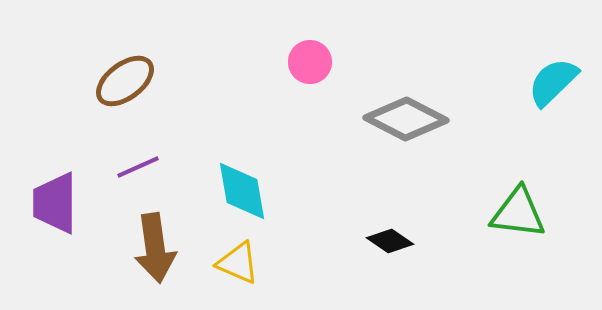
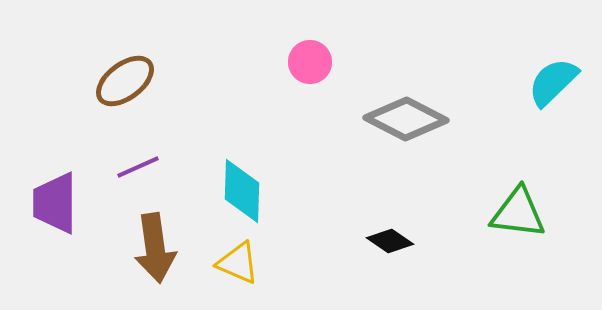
cyan diamond: rotated 12 degrees clockwise
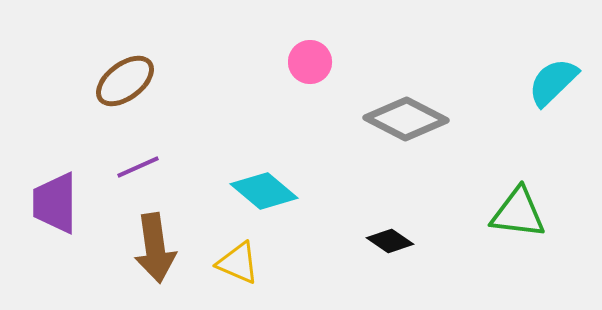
cyan diamond: moved 22 px right; rotated 52 degrees counterclockwise
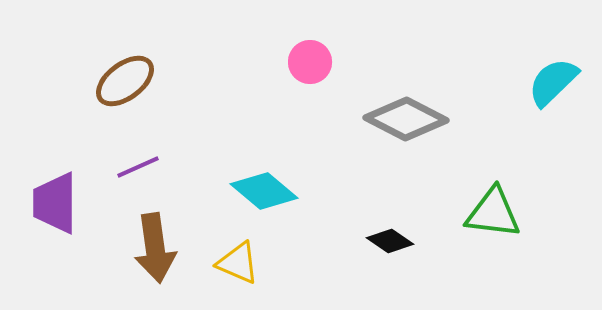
green triangle: moved 25 px left
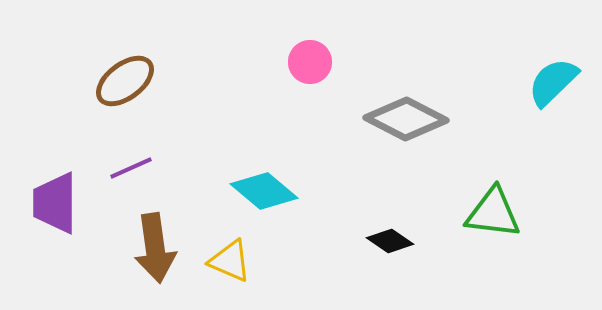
purple line: moved 7 px left, 1 px down
yellow triangle: moved 8 px left, 2 px up
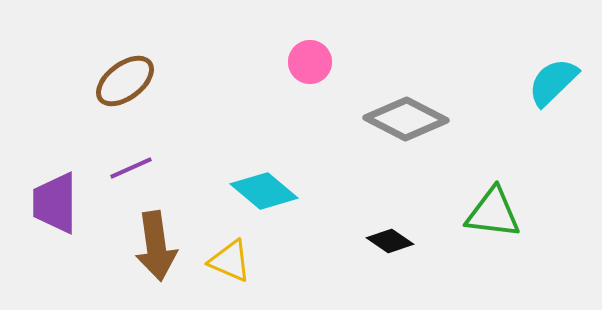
brown arrow: moved 1 px right, 2 px up
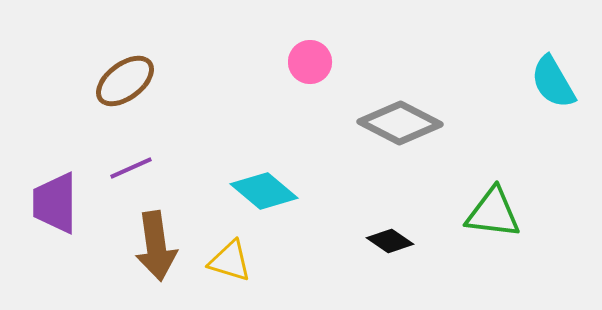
cyan semicircle: rotated 76 degrees counterclockwise
gray diamond: moved 6 px left, 4 px down
yellow triangle: rotated 6 degrees counterclockwise
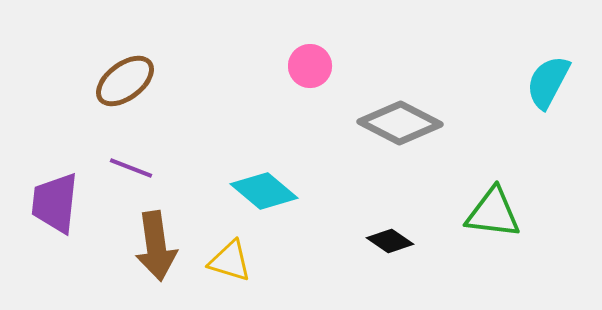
pink circle: moved 4 px down
cyan semicircle: moved 5 px left; rotated 58 degrees clockwise
purple line: rotated 45 degrees clockwise
purple trapezoid: rotated 6 degrees clockwise
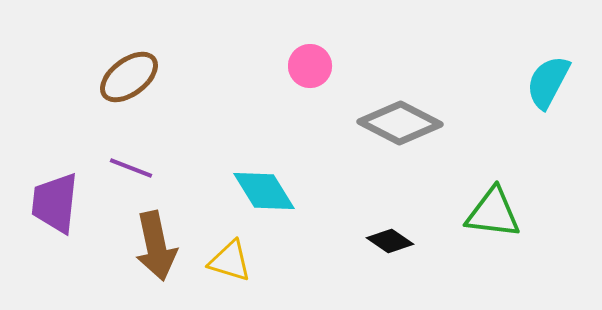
brown ellipse: moved 4 px right, 4 px up
cyan diamond: rotated 18 degrees clockwise
brown arrow: rotated 4 degrees counterclockwise
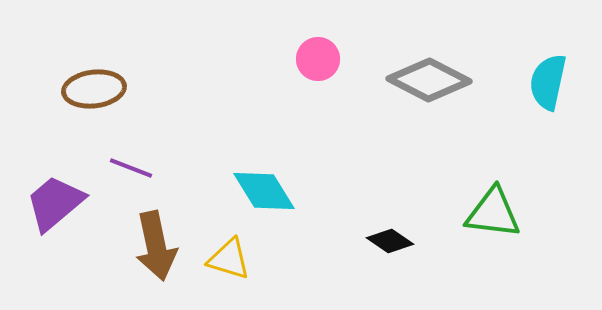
pink circle: moved 8 px right, 7 px up
brown ellipse: moved 35 px left, 12 px down; rotated 30 degrees clockwise
cyan semicircle: rotated 16 degrees counterclockwise
gray diamond: moved 29 px right, 43 px up
purple trapezoid: rotated 44 degrees clockwise
yellow triangle: moved 1 px left, 2 px up
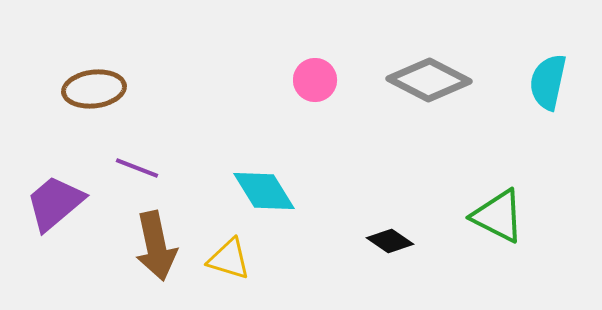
pink circle: moved 3 px left, 21 px down
purple line: moved 6 px right
green triangle: moved 5 px right, 3 px down; rotated 20 degrees clockwise
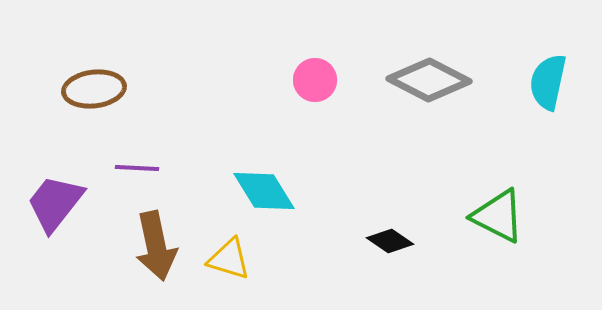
purple line: rotated 18 degrees counterclockwise
purple trapezoid: rotated 12 degrees counterclockwise
